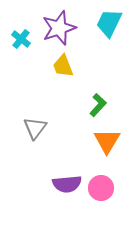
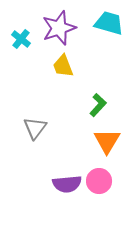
cyan trapezoid: rotated 80 degrees clockwise
pink circle: moved 2 px left, 7 px up
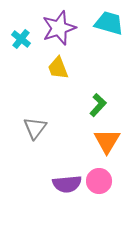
yellow trapezoid: moved 5 px left, 2 px down
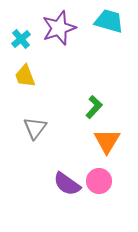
cyan trapezoid: moved 2 px up
cyan cross: rotated 12 degrees clockwise
yellow trapezoid: moved 33 px left, 8 px down
green L-shape: moved 4 px left, 2 px down
purple semicircle: rotated 40 degrees clockwise
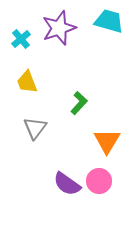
yellow trapezoid: moved 2 px right, 6 px down
green L-shape: moved 15 px left, 4 px up
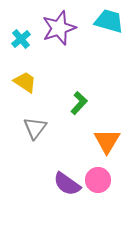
yellow trapezoid: moved 2 px left; rotated 145 degrees clockwise
pink circle: moved 1 px left, 1 px up
